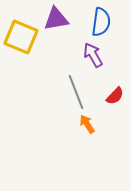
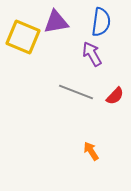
purple triangle: moved 3 px down
yellow square: moved 2 px right
purple arrow: moved 1 px left, 1 px up
gray line: rotated 48 degrees counterclockwise
orange arrow: moved 4 px right, 27 px down
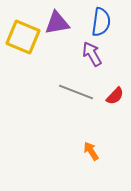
purple triangle: moved 1 px right, 1 px down
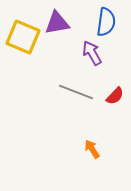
blue semicircle: moved 5 px right
purple arrow: moved 1 px up
orange arrow: moved 1 px right, 2 px up
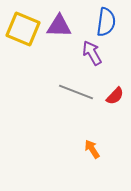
purple triangle: moved 2 px right, 3 px down; rotated 12 degrees clockwise
yellow square: moved 8 px up
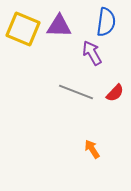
red semicircle: moved 3 px up
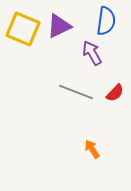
blue semicircle: moved 1 px up
purple triangle: rotated 28 degrees counterclockwise
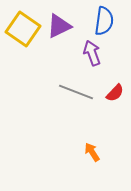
blue semicircle: moved 2 px left
yellow square: rotated 12 degrees clockwise
purple arrow: rotated 10 degrees clockwise
orange arrow: moved 3 px down
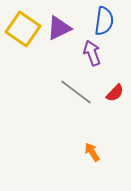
purple triangle: moved 2 px down
gray line: rotated 16 degrees clockwise
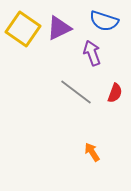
blue semicircle: rotated 100 degrees clockwise
red semicircle: rotated 24 degrees counterclockwise
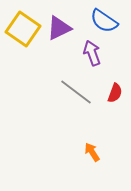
blue semicircle: rotated 16 degrees clockwise
